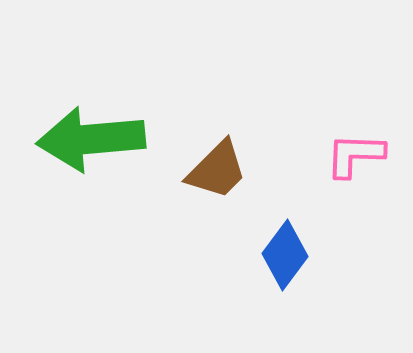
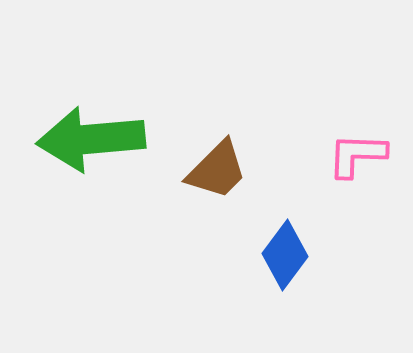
pink L-shape: moved 2 px right
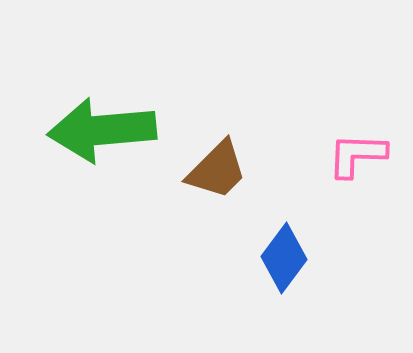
green arrow: moved 11 px right, 9 px up
blue diamond: moved 1 px left, 3 px down
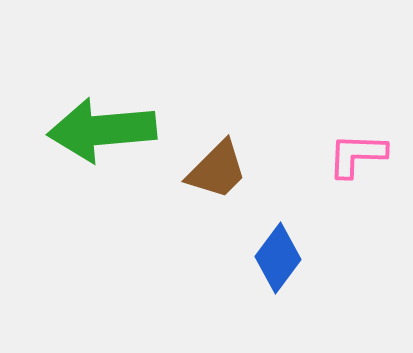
blue diamond: moved 6 px left
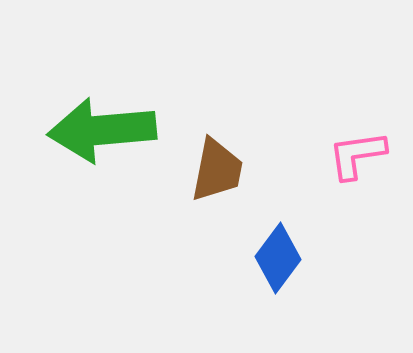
pink L-shape: rotated 10 degrees counterclockwise
brown trapezoid: rotated 34 degrees counterclockwise
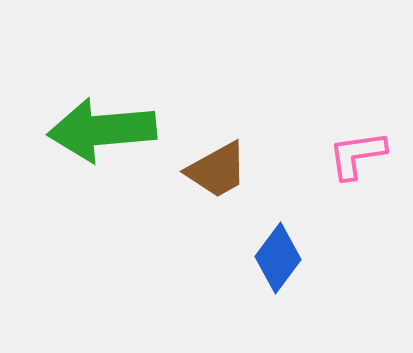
brown trapezoid: rotated 50 degrees clockwise
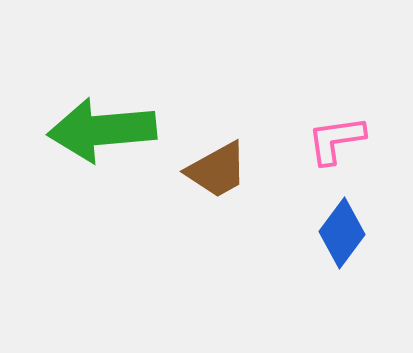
pink L-shape: moved 21 px left, 15 px up
blue diamond: moved 64 px right, 25 px up
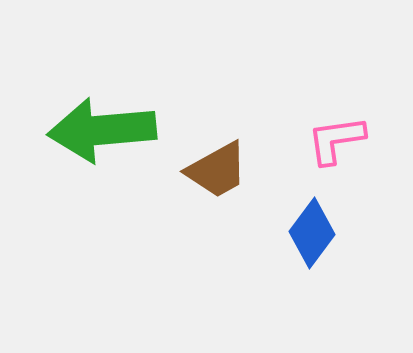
blue diamond: moved 30 px left
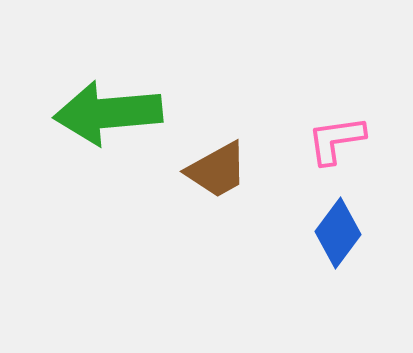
green arrow: moved 6 px right, 17 px up
blue diamond: moved 26 px right
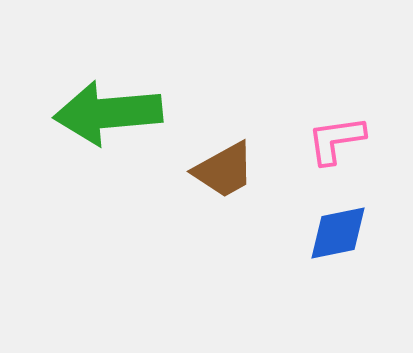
brown trapezoid: moved 7 px right
blue diamond: rotated 42 degrees clockwise
